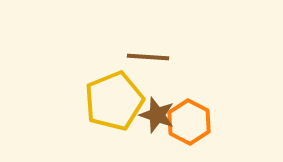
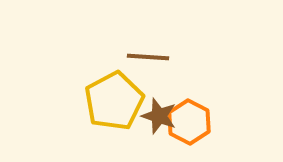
yellow pentagon: rotated 6 degrees counterclockwise
brown star: moved 2 px right, 1 px down
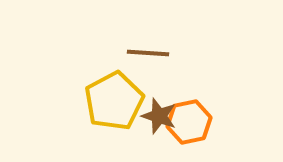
brown line: moved 4 px up
orange hexagon: rotated 21 degrees clockwise
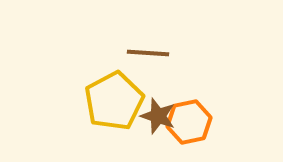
brown star: moved 1 px left
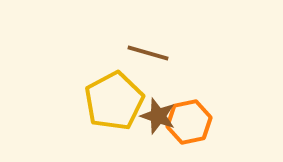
brown line: rotated 12 degrees clockwise
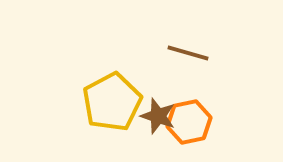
brown line: moved 40 px right
yellow pentagon: moved 2 px left, 1 px down
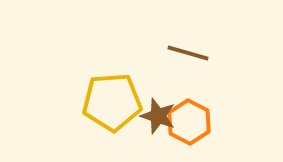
yellow pentagon: rotated 24 degrees clockwise
orange hexagon: rotated 21 degrees counterclockwise
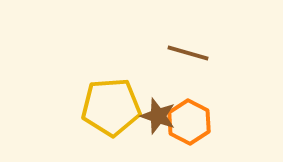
yellow pentagon: moved 1 px left, 5 px down
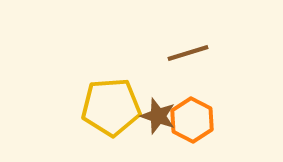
brown line: rotated 33 degrees counterclockwise
orange hexagon: moved 3 px right, 2 px up
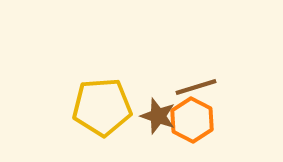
brown line: moved 8 px right, 34 px down
yellow pentagon: moved 9 px left
